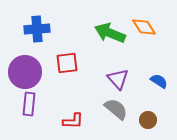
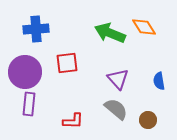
blue cross: moved 1 px left
blue semicircle: rotated 132 degrees counterclockwise
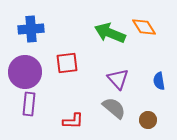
blue cross: moved 5 px left
gray semicircle: moved 2 px left, 1 px up
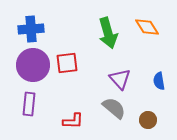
orange diamond: moved 3 px right
green arrow: moved 2 px left; rotated 128 degrees counterclockwise
purple circle: moved 8 px right, 7 px up
purple triangle: moved 2 px right
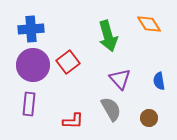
orange diamond: moved 2 px right, 3 px up
green arrow: moved 3 px down
red square: moved 1 px right, 1 px up; rotated 30 degrees counterclockwise
gray semicircle: moved 3 px left, 1 px down; rotated 20 degrees clockwise
brown circle: moved 1 px right, 2 px up
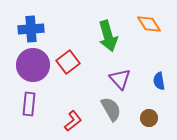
red L-shape: rotated 40 degrees counterclockwise
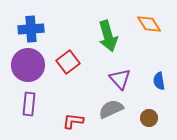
purple circle: moved 5 px left
gray semicircle: rotated 85 degrees counterclockwise
red L-shape: rotated 135 degrees counterclockwise
